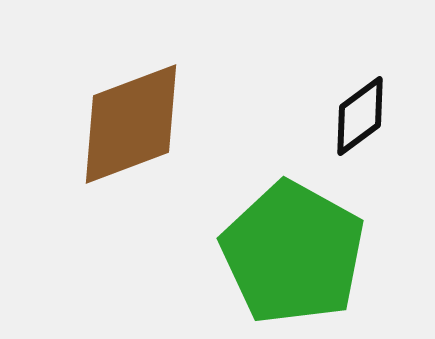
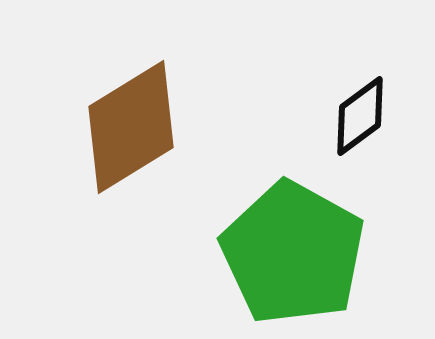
brown diamond: moved 3 px down; rotated 11 degrees counterclockwise
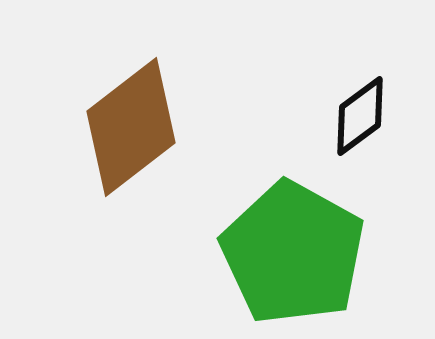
brown diamond: rotated 6 degrees counterclockwise
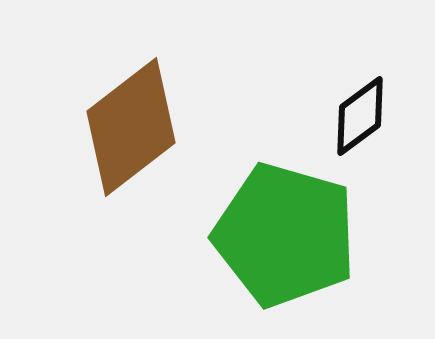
green pentagon: moved 8 px left, 18 px up; rotated 13 degrees counterclockwise
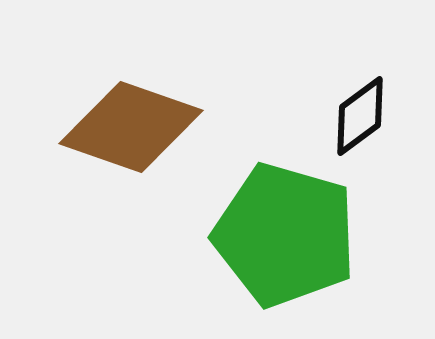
brown diamond: rotated 57 degrees clockwise
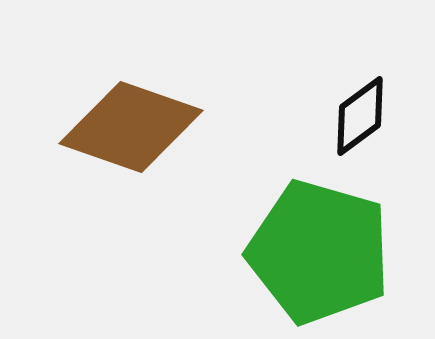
green pentagon: moved 34 px right, 17 px down
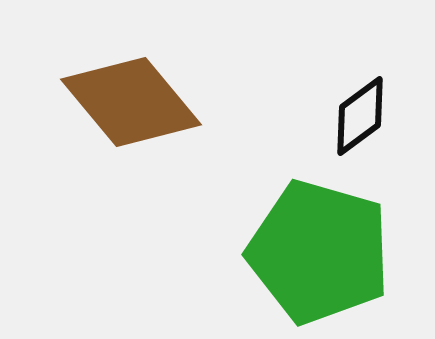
brown diamond: moved 25 px up; rotated 31 degrees clockwise
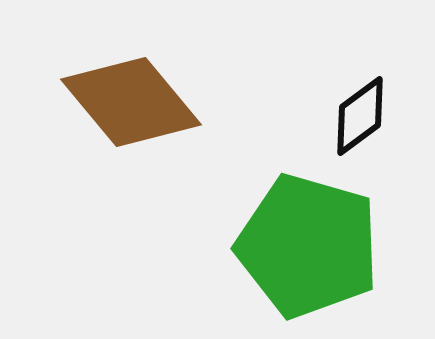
green pentagon: moved 11 px left, 6 px up
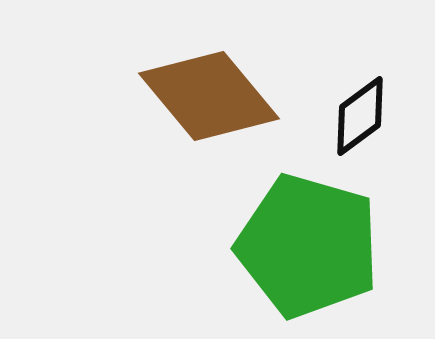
brown diamond: moved 78 px right, 6 px up
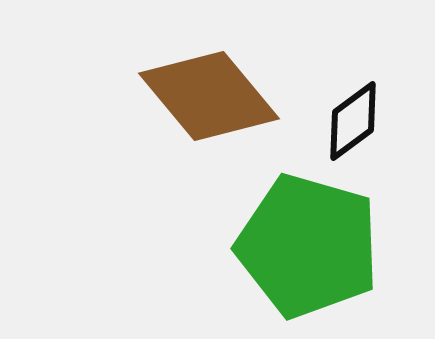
black diamond: moved 7 px left, 5 px down
